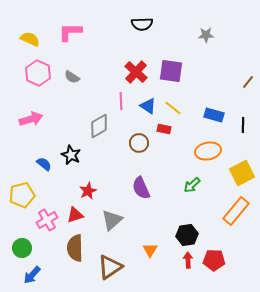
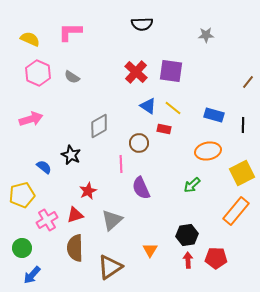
pink line: moved 63 px down
blue semicircle: moved 3 px down
red pentagon: moved 2 px right, 2 px up
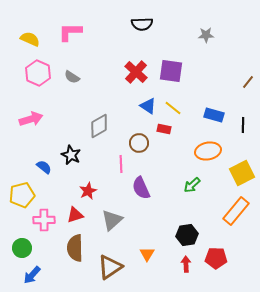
pink cross: moved 3 px left; rotated 30 degrees clockwise
orange triangle: moved 3 px left, 4 px down
red arrow: moved 2 px left, 4 px down
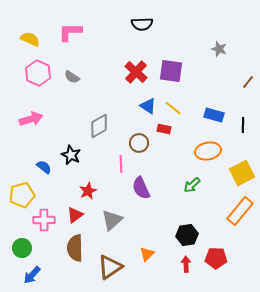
gray star: moved 13 px right, 14 px down; rotated 21 degrees clockwise
orange rectangle: moved 4 px right
red triangle: rotated 18 degrees counterclockwise
orange triangle: rotated 14 degrees clockwise
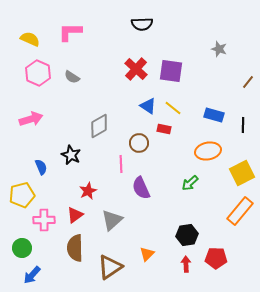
red cross: moved 3 px up
blue semicircle: moved 3 px left; rotated 28 degrees clockwise
green arrow: moved 2 px left, 2 px up
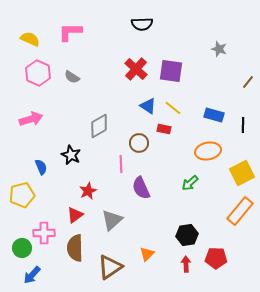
pink cross: moved 13 px down
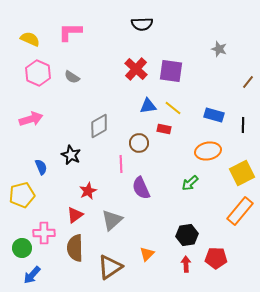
blue triangle: rotated 42 degrees counterclockwise
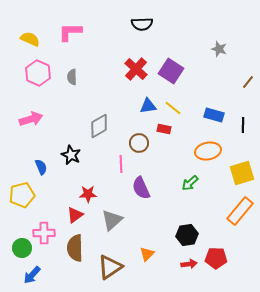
purple square: rotated 25 degrees clockwise
gray semicircle: rotated 56 degrees clockwise
yellow square: rotated 10 degrees clockwise
red star: moved 3 px down; rotated 24 degrees clockwise
red arrow: moved 3 px right; rotated 84 degrees clockwise
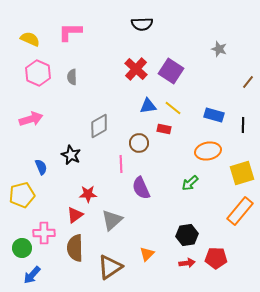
red arrow: moved 2 px left, 1 px up
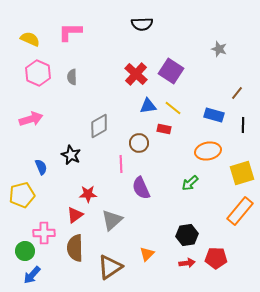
red cross: moved 5 px down
brown line: moved 11 px left, 11 px down
green circle: moved 3 px right, 3 px down
